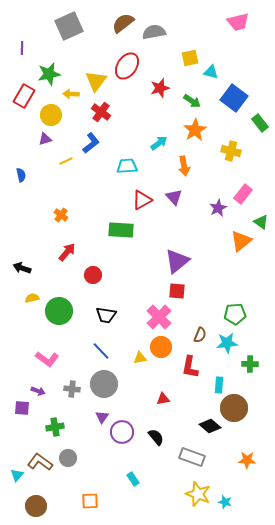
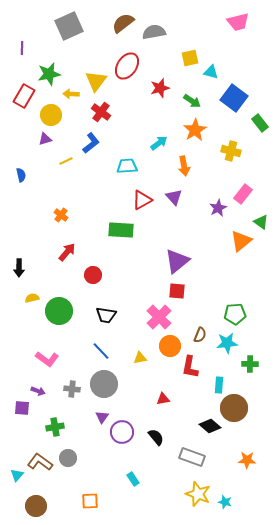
black arrow at (22, 268): moved 3 px left; rotated 108 degrees counterclockwise
orange circle at (161, 347): moved 9 px right, 1 px up
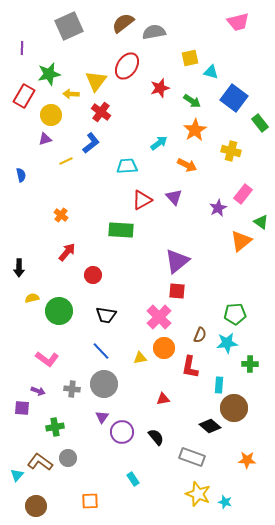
orange arrow at (184, 166): moved 3 px right, 1 px up; rotated 54 degrees counterclockwise
orange circle at (170, 346): moved 6 px left, 2 px down
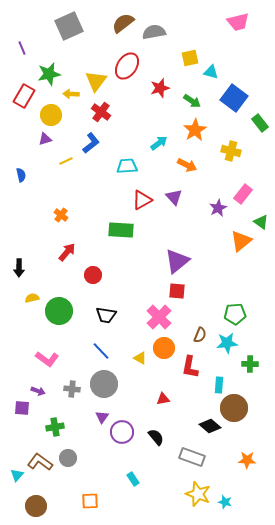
purple line at (22, 48): rotated 24 degrees counterclockwise
yellow triangle at (140, 358): rotated 40 degrees clockwise
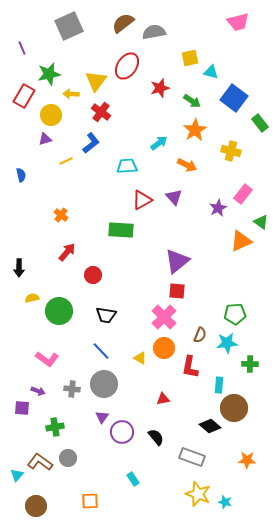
orange triangle at (241, 241): rotated 15 degrees clockwise
pink cross at (159, 317): moved 5 px right
